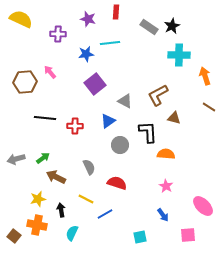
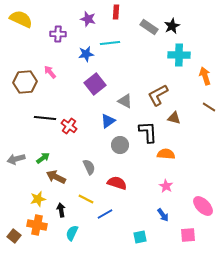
red cross: moved 6 px left; rotated 35 degrees clockwise
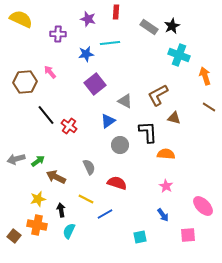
cyan cross: rotated 20 degrees clockwise
black line: moved 1 px right, 3 px up; rotated 45 degrees clockwise
green arrow: moved 5 px left, 3 px down
cyan semicircle: moved 3 px left, 2 px up
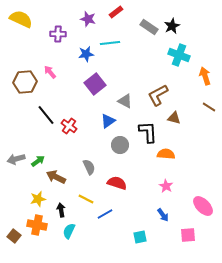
red rectangle: rotated 48 degrees clockwise
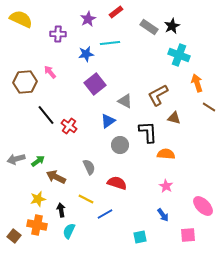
purple star: rotated 28 degrees clockwise
orange arrow: moved 8 px left, 7 px down
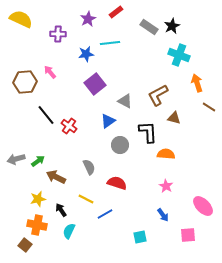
black arrow: rotated 24 degrees counterclockwise
brown square: moved 11 px right, 9 px down
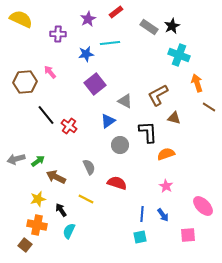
orange semicircle: rotated 24 degrees counterclockwise
blue line: moved 37 px right; rotated 56 degrees counterclockwise
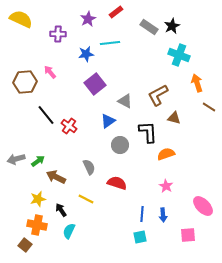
blue arrow: rotated 32 degrees clockwise
